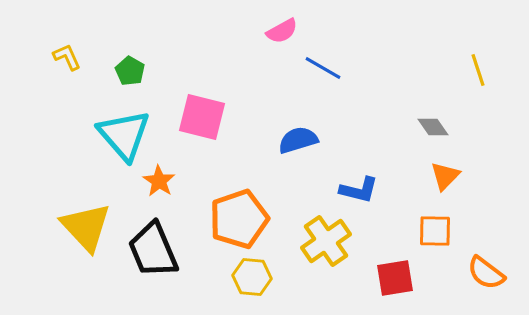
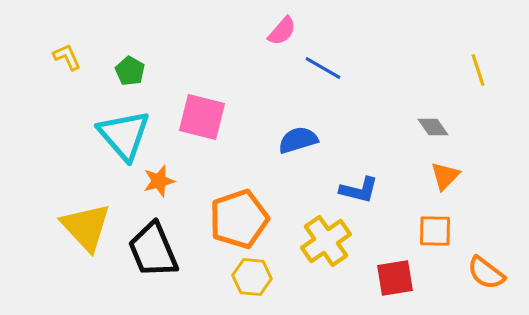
pink semicircle: rotated 20 degrees counterclockwise
orange star: rotated 24 degrees clockwise
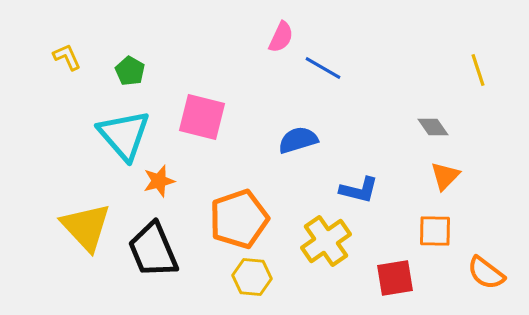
pink semicircle: moved 1 px left, 6 px down; rotated 16 degrees counterclockwise
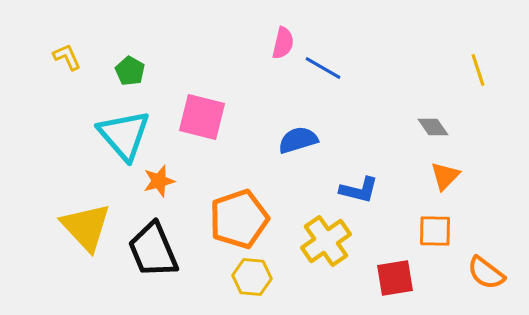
pink semicircle: moved 2 px right, 6 px down; rotated 12 degrees counterclockwise
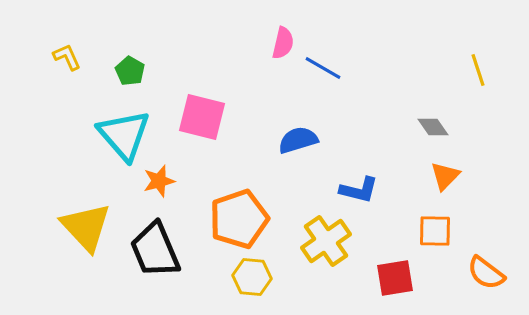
black trapezoid: moved 2 px right
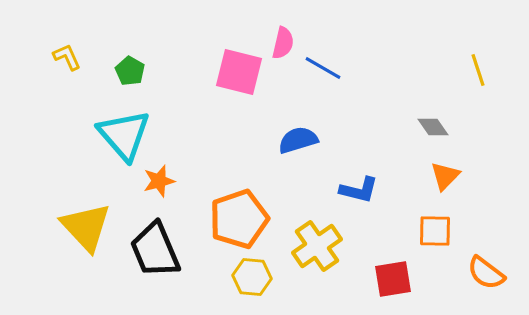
pink square: moved 37 px right, 45 px up
yellow cross: moved 9 px left, 5 px down
red square: moved 2 px left, 1 px down
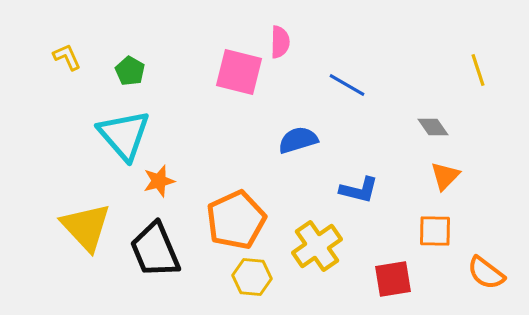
pink semicircle: moved 3 px left, 1 px up; rotated 12 degrees counterclockwise
blue line: moved 24 px right, 17 px down
orange pentagon: moved 3 px left, 1 px down; rotated 6 degrees counterclockwise
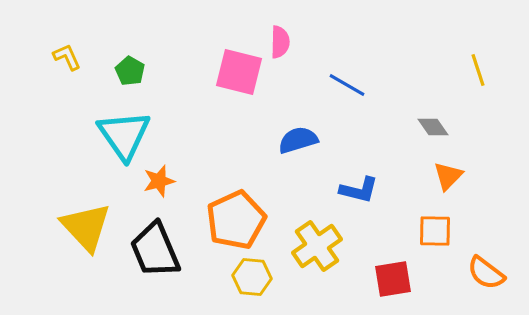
cyan triangle: rotated 6 degrees clockwise
orange triangle: moved 3 px right
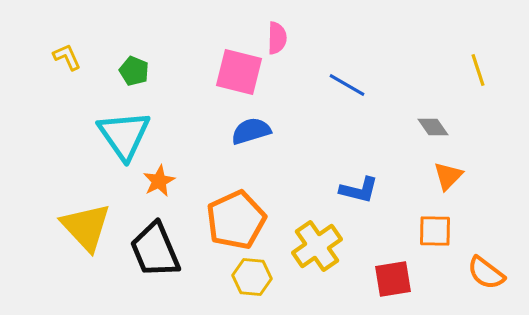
pink semicircle: moved 3 px left, 4 px up
green pentagon: moved 4 px right; rotated 8 degrees counterclockwise
blue semicircle: moved 47 px left, 9 px up
orange star: rotated 12 degrees counterclockwise
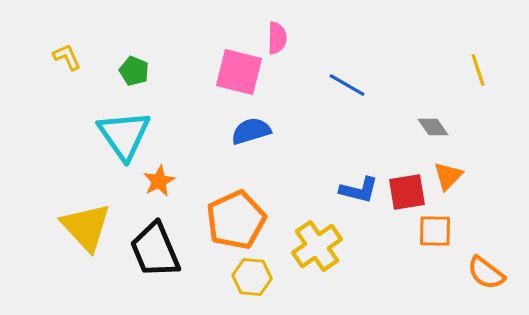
red square: moved 14 px right, 87 px up
